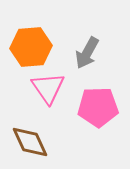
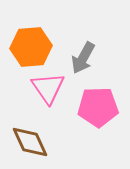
gray arrow: moved 4 px left, 5 px down
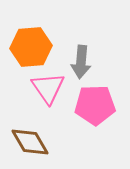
gray arrow: moved 2 px left, 4 px down; rotated 24 degrees counterclockwise
pink pentagon: moved 3 px left, 2 px up
brown diamond: rotated 6 degrees counterclockwise
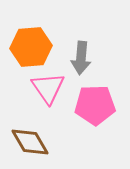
gray arrow: moved 4 px up
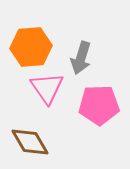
gray arrow: rotated 12 degrees clockwise
pink triangle: moved 1 px left
pink pentagon: moved 4 px right
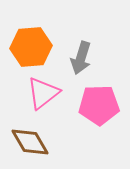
pink triangle: moved 4 px left, 5 px down; rotated 27 degrees clockwise
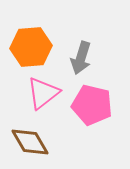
pink pentagon: moved 7 px left; rotated 15 degrees clockwise
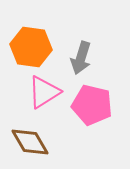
orange hexagon: rotated 12 degrees clockwise
pink triangle: moved 1 px right, 1 px up; rotated 6 degrees clockwise
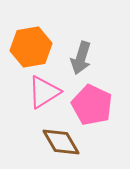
orange hexagon: rotated 18 degrees counterclockwise
pink pentagon: rotated 12 degrees clockwise
brown diamond: moved 31 px right
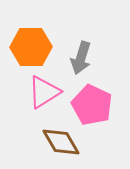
orange hexagon: rotated 9 degrees clockwise
